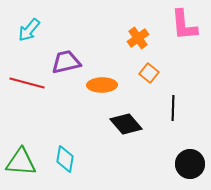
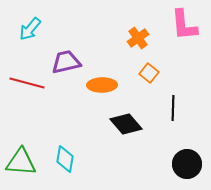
cyan arrow: moved 1 px right, 1 px up
black circle: moved 3 px left
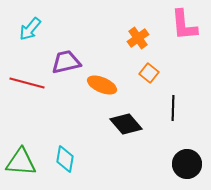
orange ellipse: rotated 24 degrees clockwise
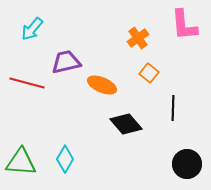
cyan arrow: moved 2 px right
cyan diamond: rotated 20 degrees clockwise
